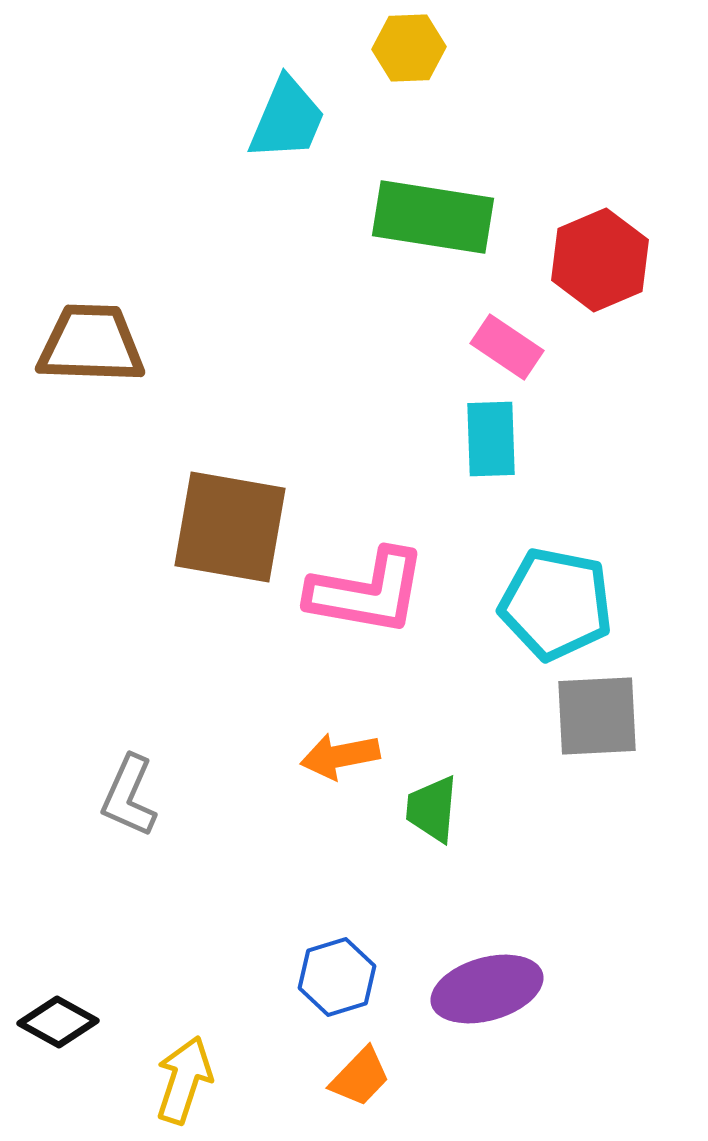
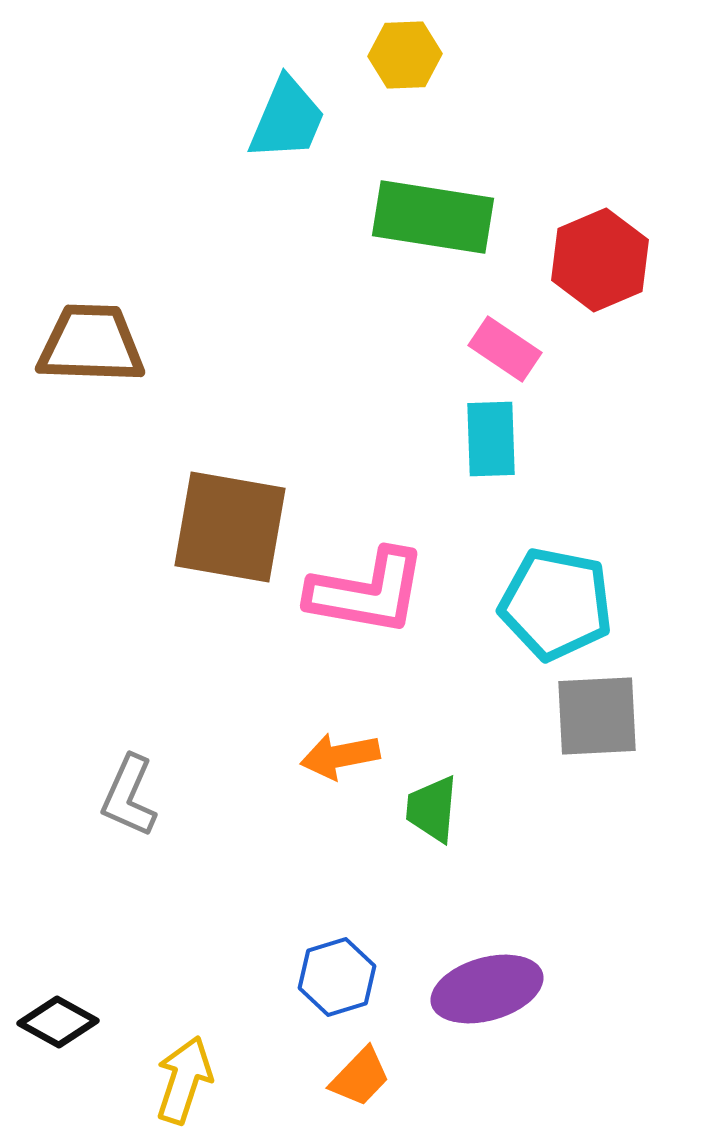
yellow hexagon: moved 4 px left, 7 px down
pink rectangle: moved 2 px left, 2 px down
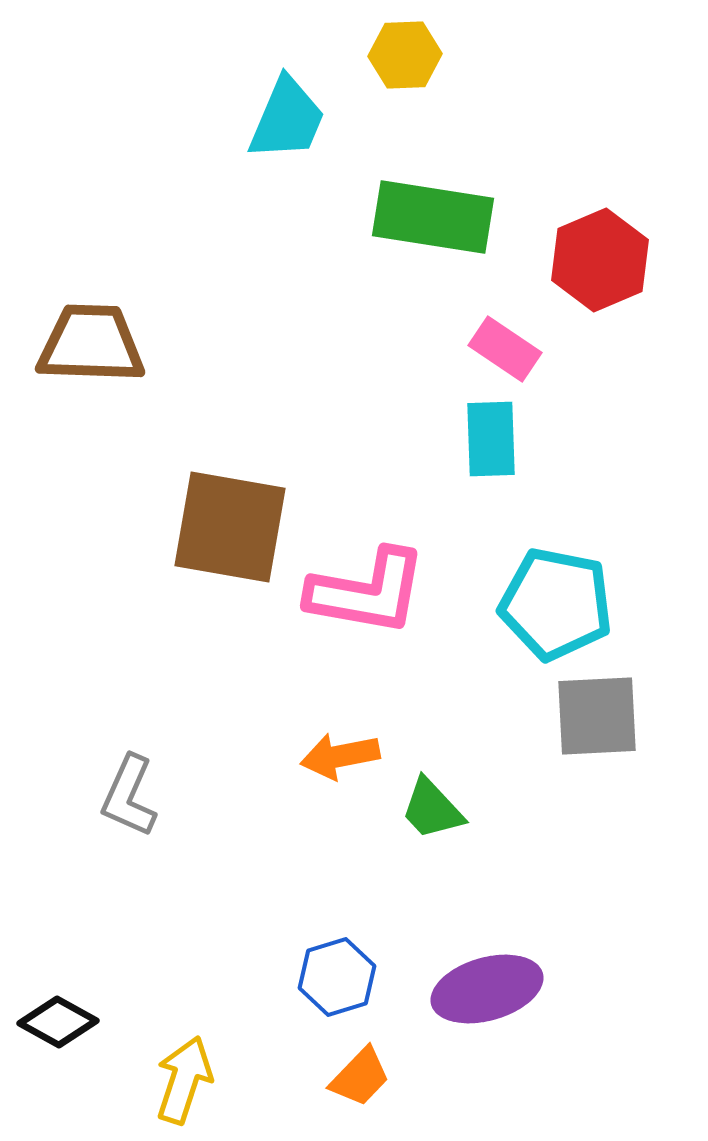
green trapezoid: rotated 48 degrees counterclockwise
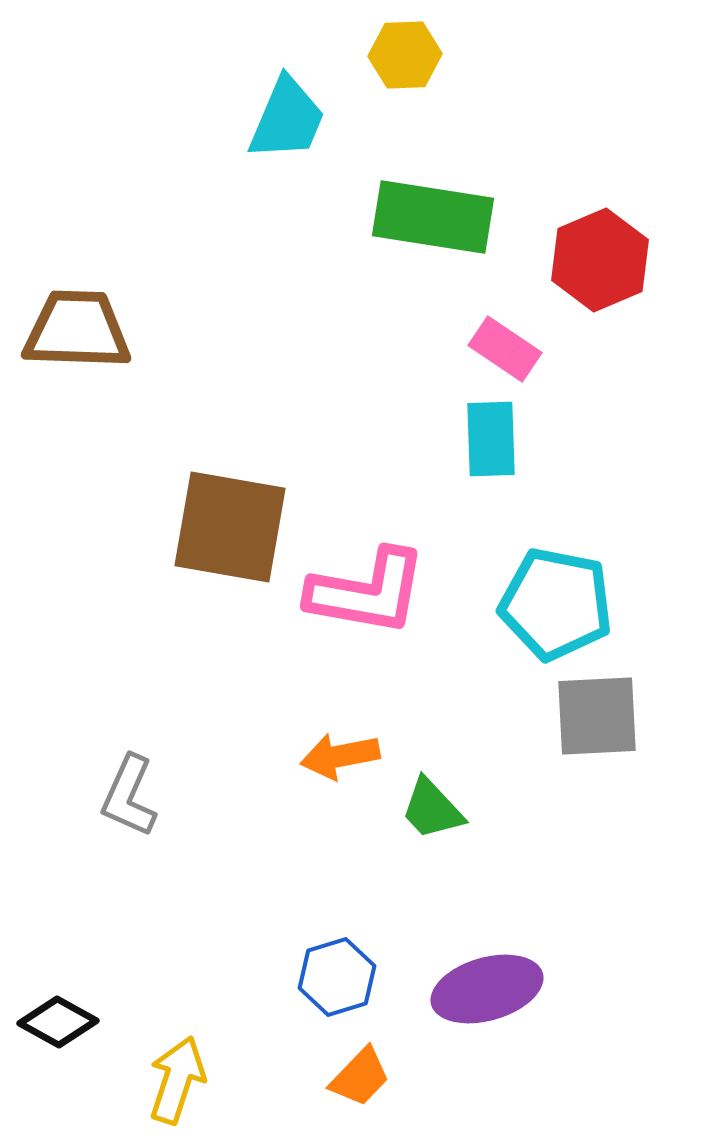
brown trapezoid: moved 14 px left, 14 px up
yellow arrow: moved 7 px left
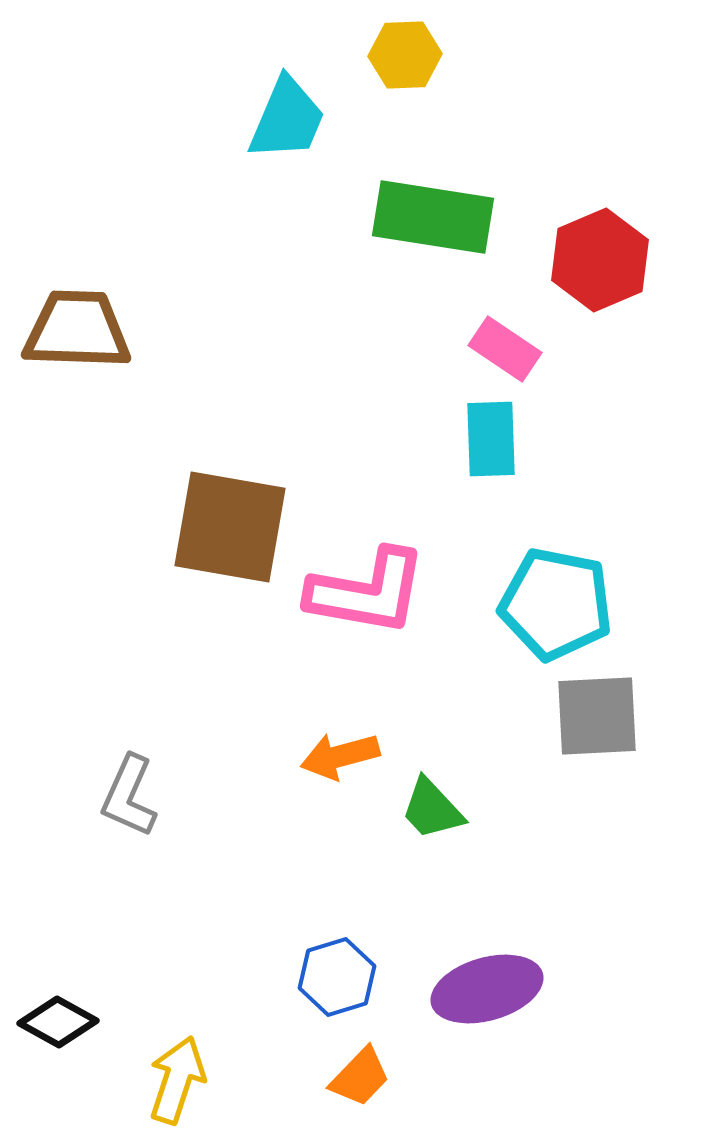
orange arrow: rotated 4 degrees counterclockwise
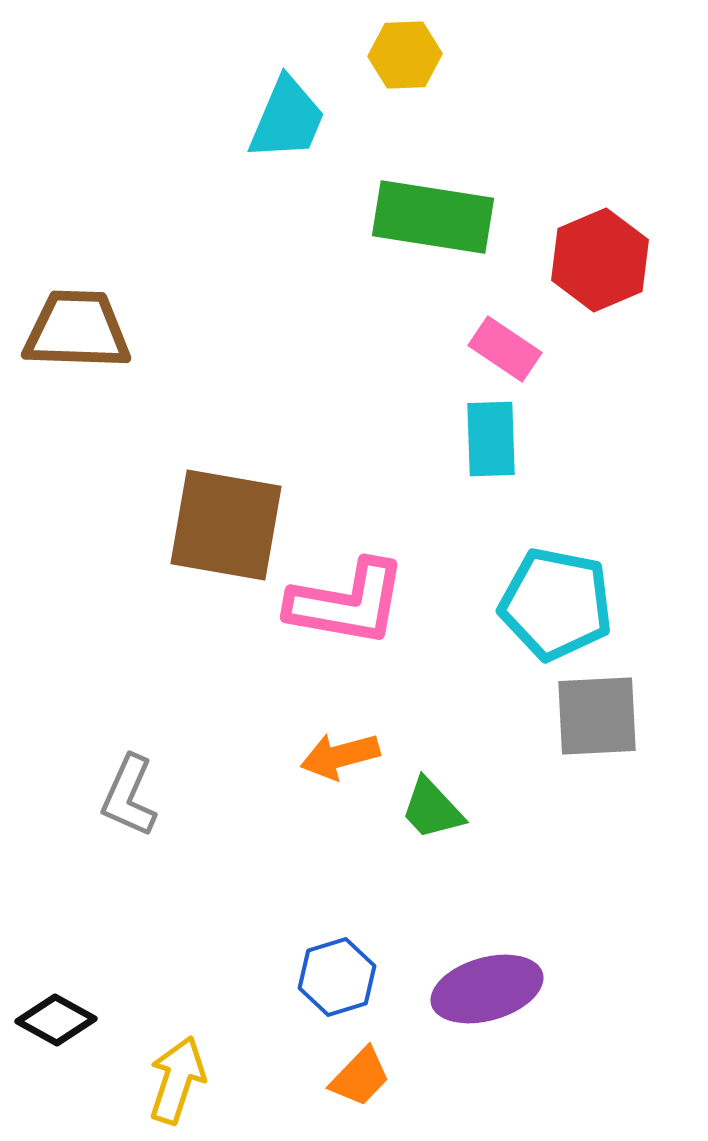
brown square: moved 4 px left, 2 px up
pink L-shape: moved 20 px left, 11 px down
black diamond: moved 2 px left, 2 px up
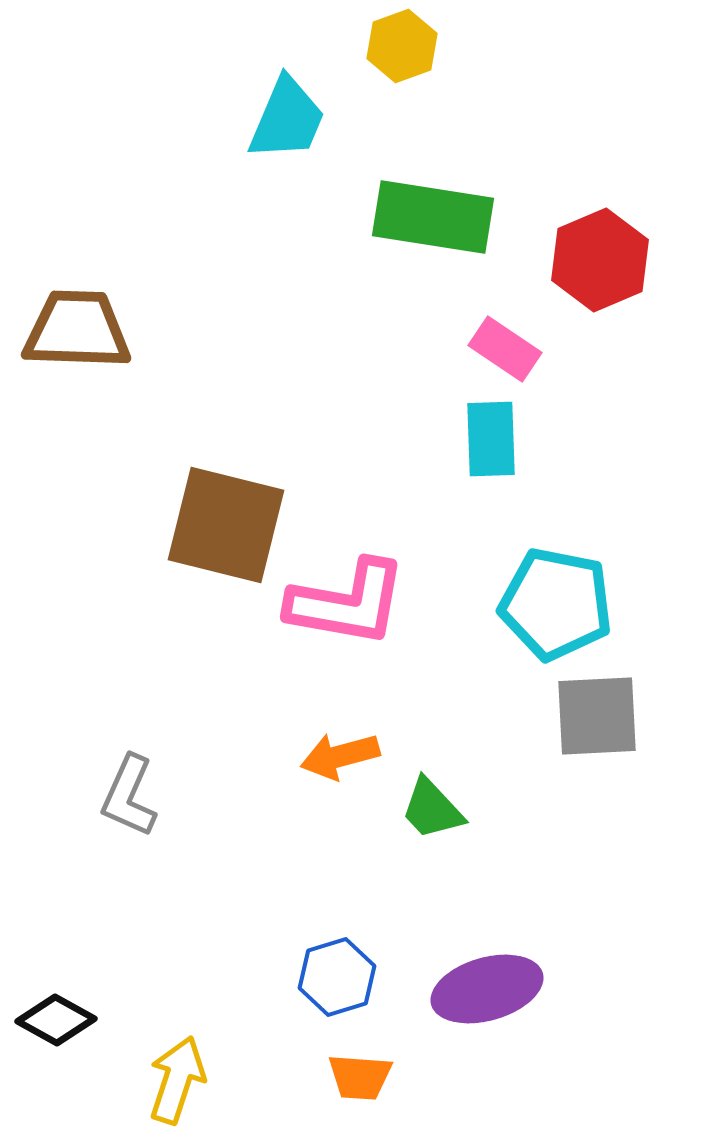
yellow hexagon: moved 3 px left, 9 px up; rotated 18 degrees counterclockwise
brown square: rotated 4 degrees clockwise
orange trapezoid: rotated 50 degrees clockwise
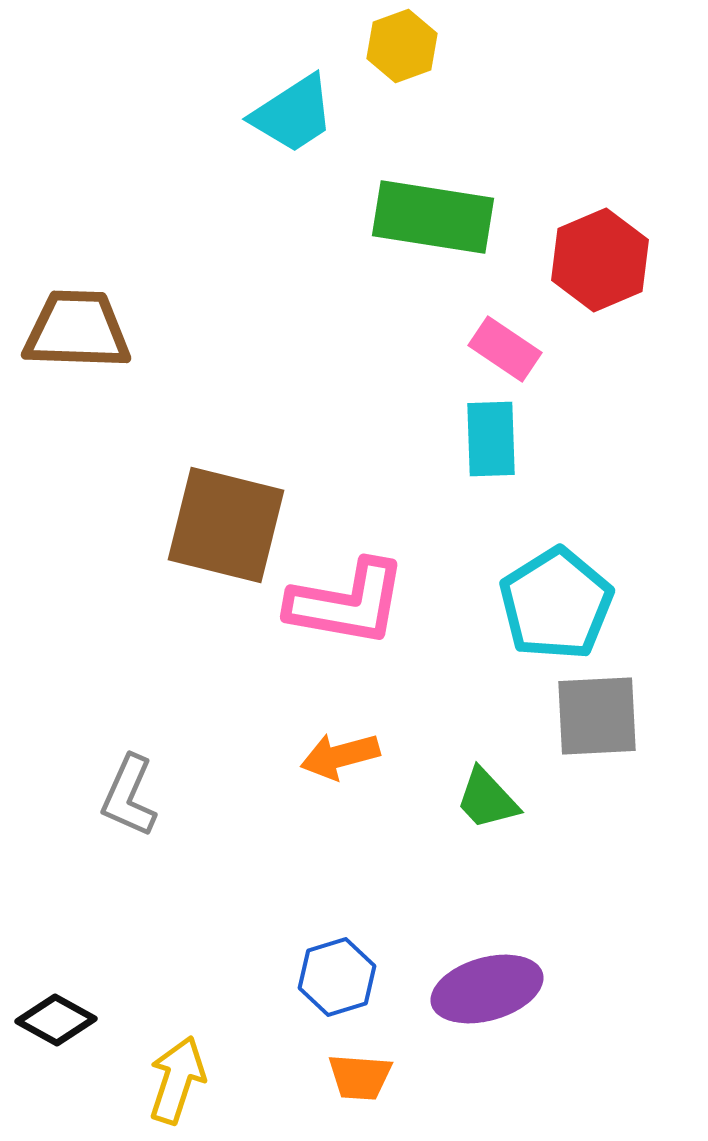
cyan trapezoid: moved 6 px right, 5 px up; rotated 34 degrees clockwise
cyan pentagon: rotated 29 degrees clockwise
green trapezoid: moved 55 px right, 10 px up
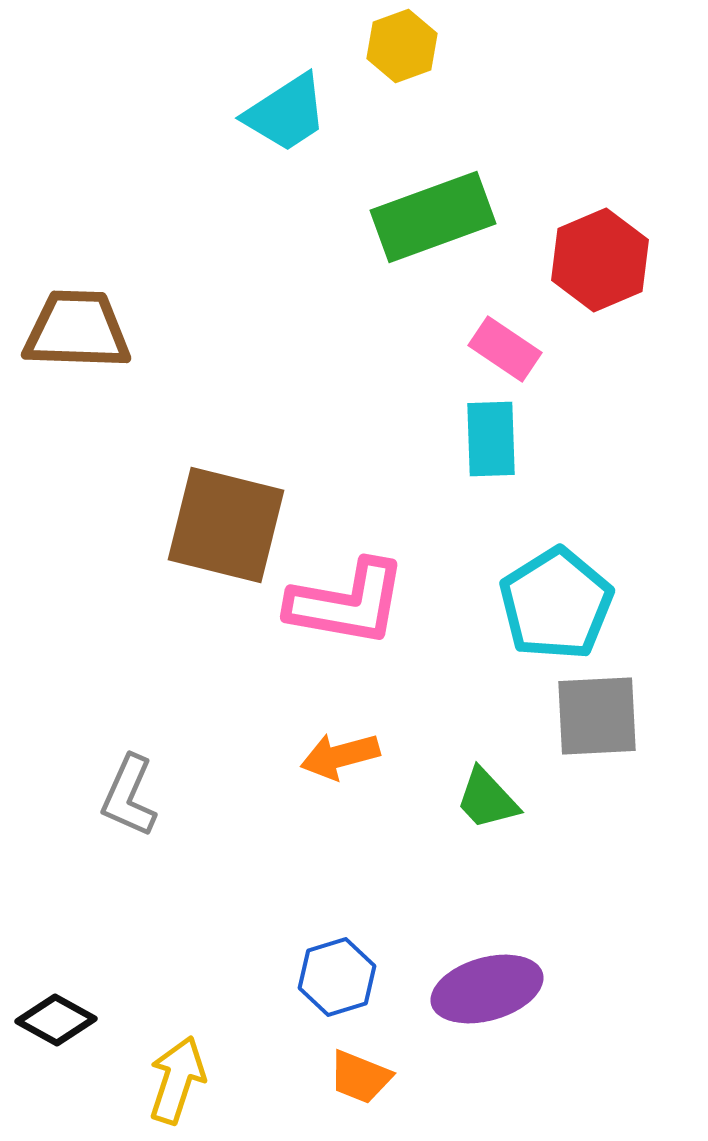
cyan trapezoid: moved 7 px left, 1 px up
green rectangle: rotated 29 degrees counterclockwise
orange trapezoid: rotated 18 degrees clockwise
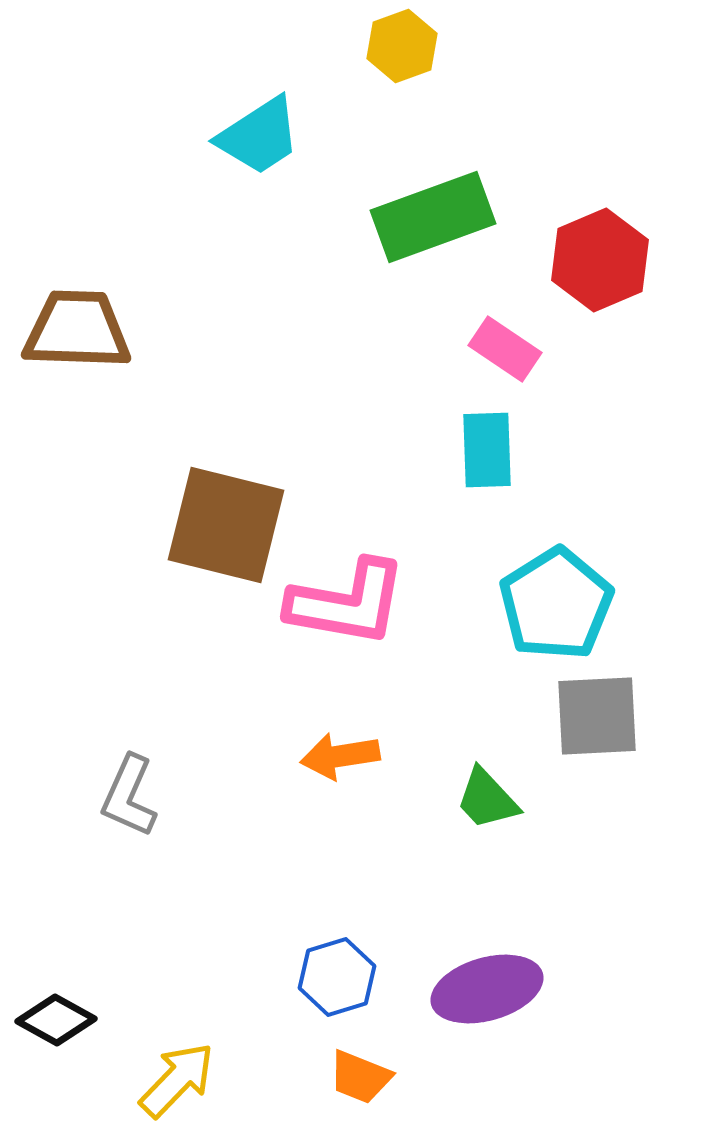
cyan trapezoid: moved 27 px left, 23 px down
cyan rectangle: moved 4 px left, 11 px down
orange arrow: rotated 6 degrees clockwise
yellow arrow: rotated 26 degrees clockwise
